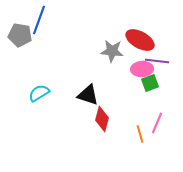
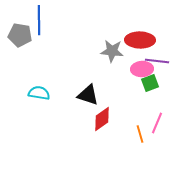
blue line: rotated 20 degrees counterclockwise
red ellipse: rotated 28 degrees counterclockwise
cyan semicircle: rotated 40 degrees clockwise
red diamond: rotated 40 degrees clockwise
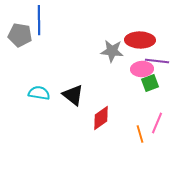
black triangle: moved 15 px left; rotated 20 degrees clockwise
red diamond: moved 1 px left, 1 px up
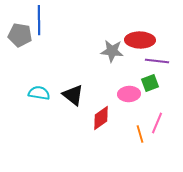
pink ellipse: moved 13 px left, 25 px down
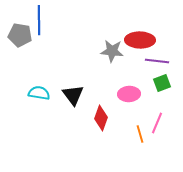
green square: moved 12 px right
black triangle: rotated 15 degrees clockwise
red diamond: rotated 35 degrees counterclockwise
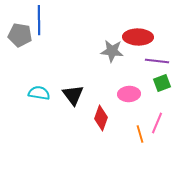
red ellipse: moved 2 px left, 3 px up
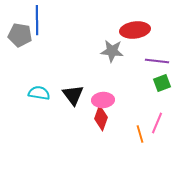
blue line: moved 2 px left
red ellipse: moved 3 px left, 7 px up; rotated 8 degrees counterclockwise
pink ellipse: moved 26 px left, 6 px down
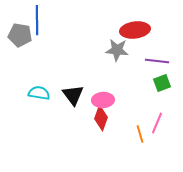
gray star: moved 5 px right, 1 px up
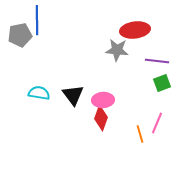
gray pentagon: rotated 20 degrees counterclockwise
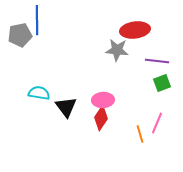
black triangle: moved 7 px left, 12 px down
red diamond: rotated 15 degrees clockwise
